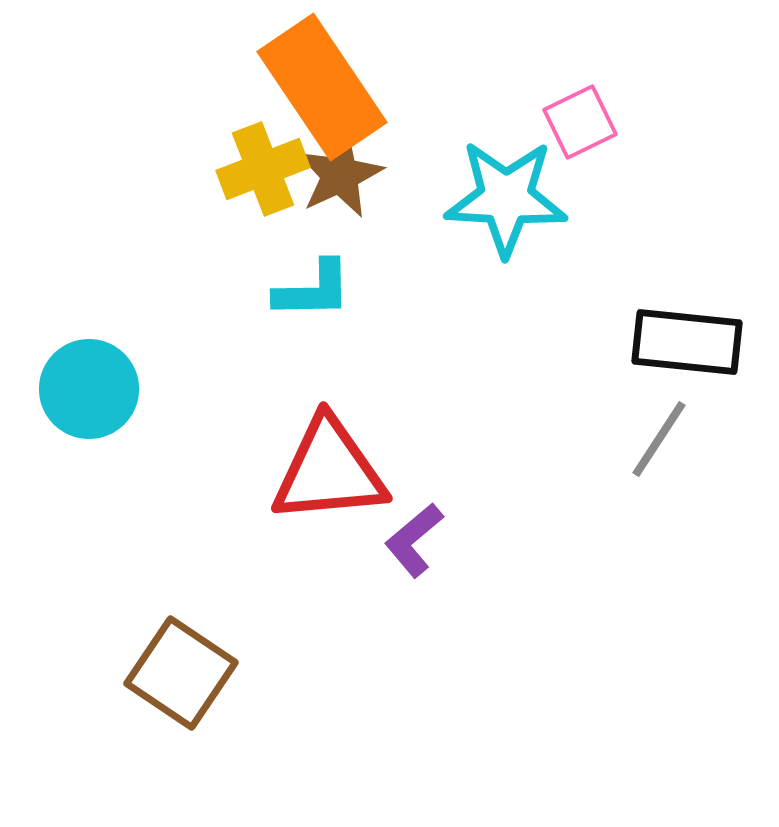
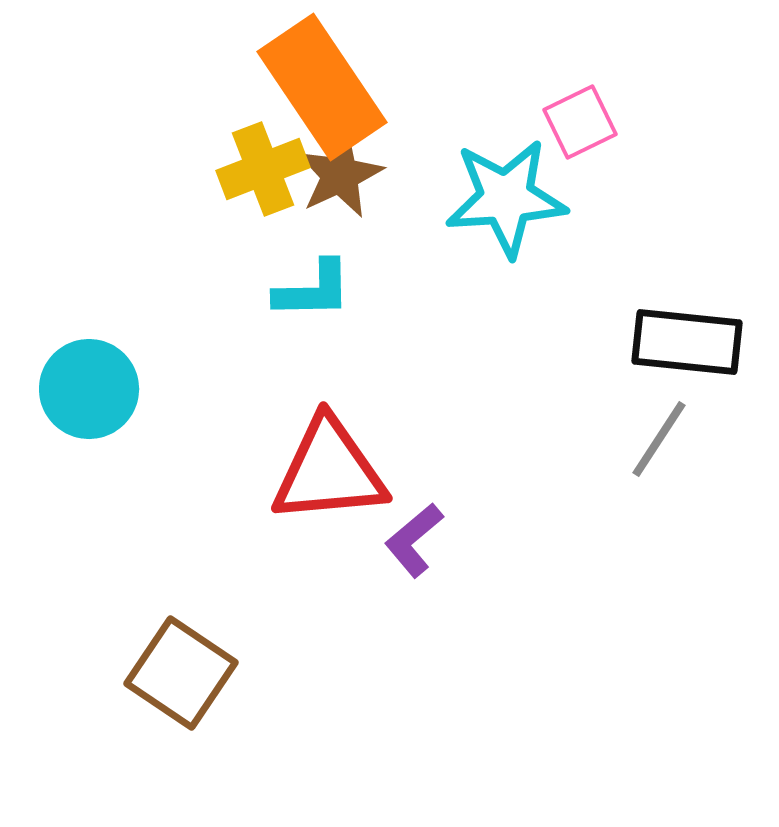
cyan star: rotated 7 degrees counterclockwise
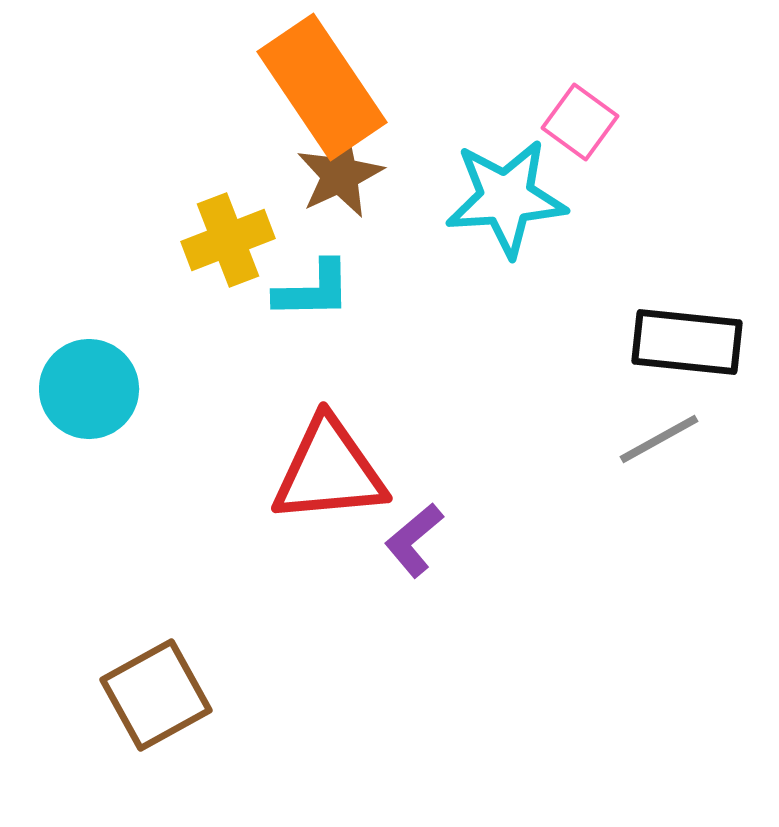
pink square: rotated 28 degrees counterclockwise
yellow cross: moved 35 px left, 71 px down
gray line: rotated 28 degrees clockwise
brown square: moved 25 px left, 22 px down; rotated 27 degrees clockwise
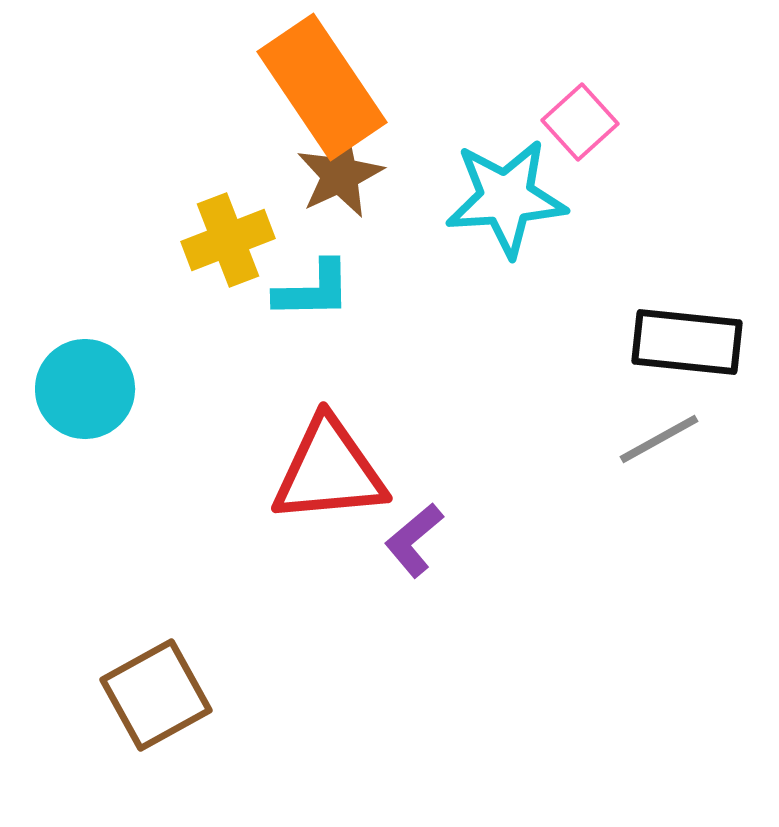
pink square: rotated 12 degrees clockwise
cyan circle: moved 4 px left
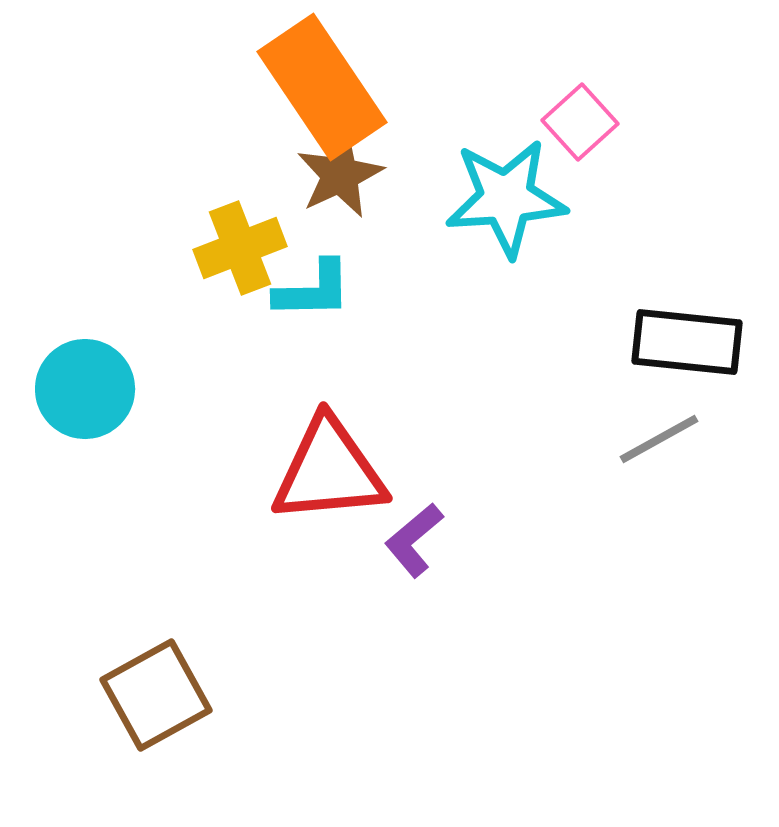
yellow cross: moved 12 px right, 8 px down
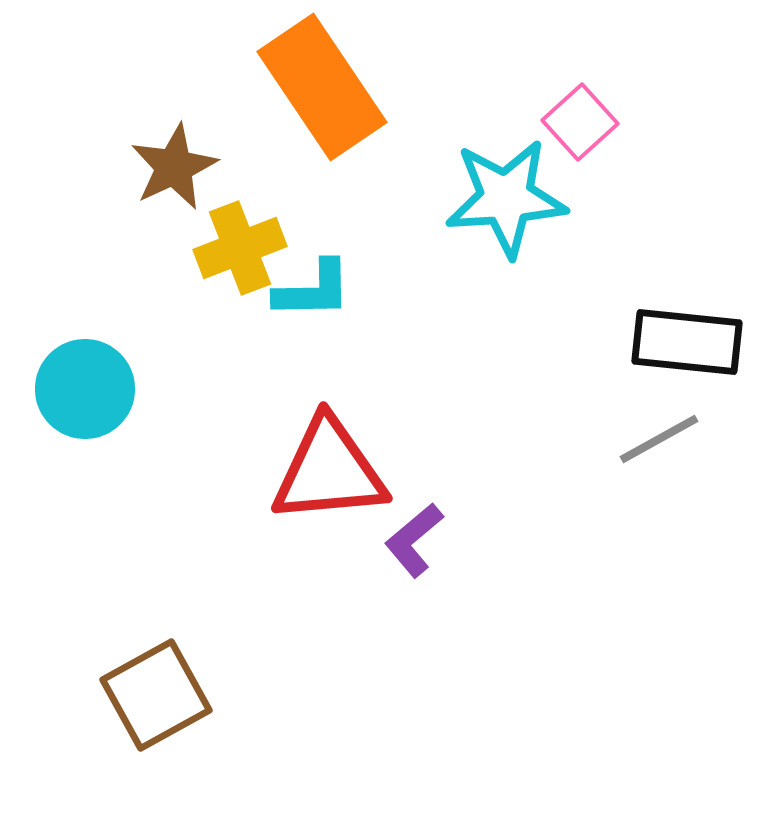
brown star: moved 166 px left, 8 px up
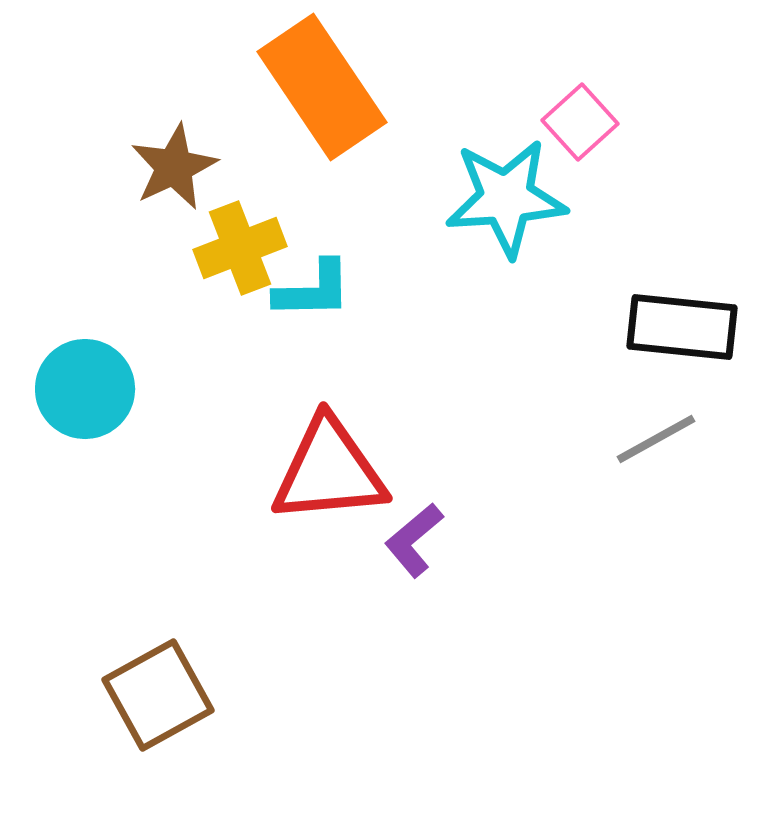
black rectangle: moved 5 px left, 15 px up
gray line: moved 3 px left
brown square: moved 2 px right
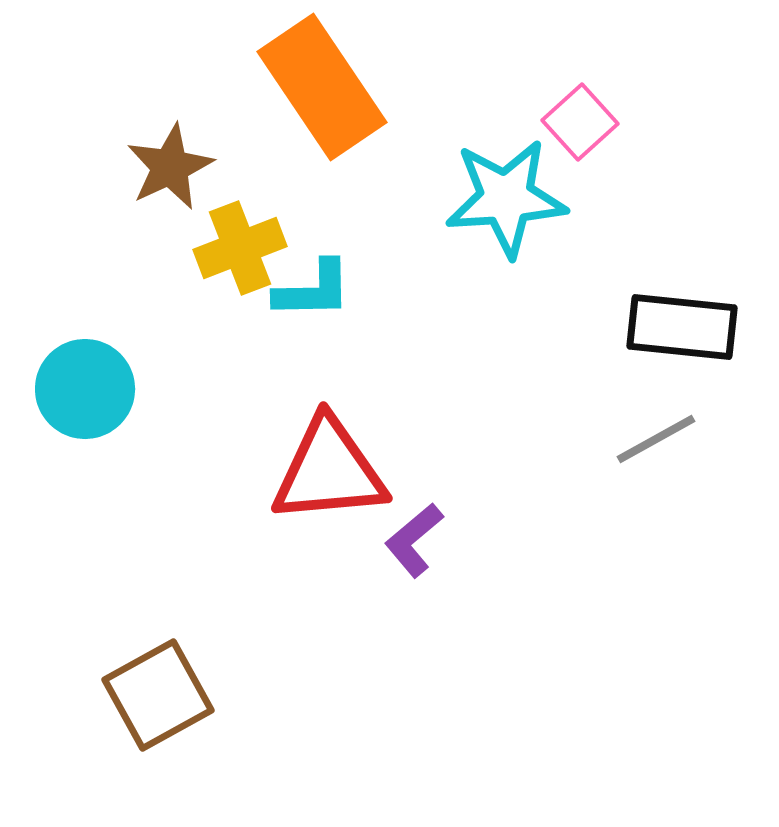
brown star: moved 4 px left
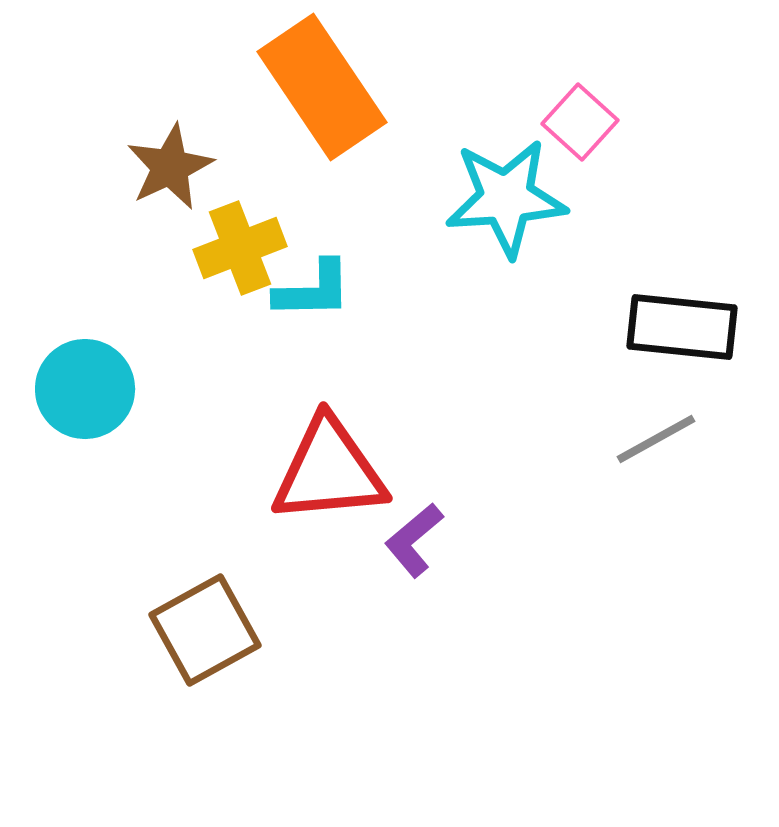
pink square: rotated 6 degrees counterclockwise
brown square: moved 47 px right, 65 px up
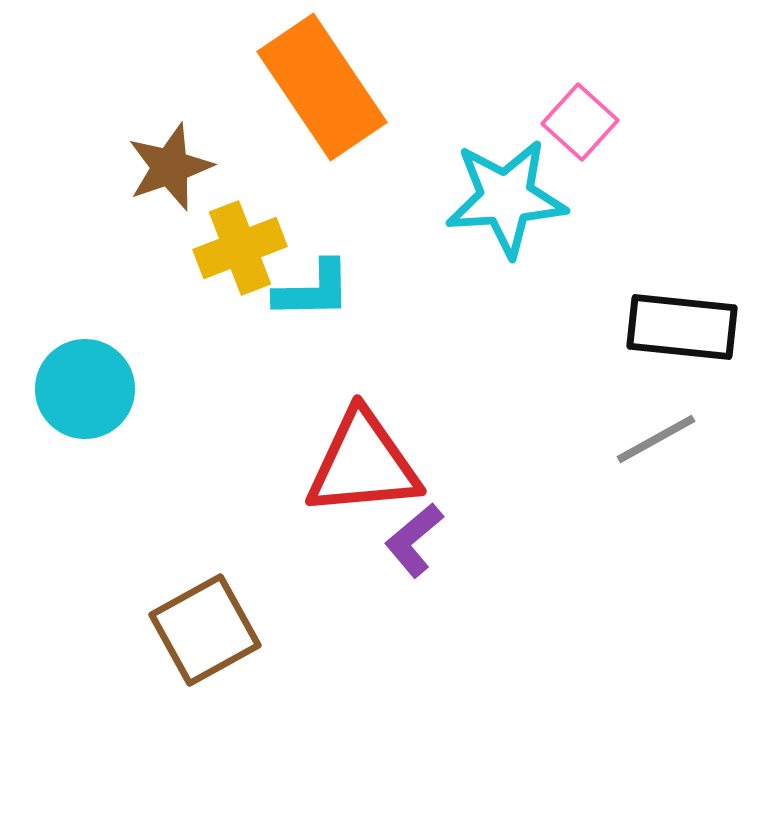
brown star: rotated 6 degrees clockwise
red triangle: moved 34 px right, 7 px up
